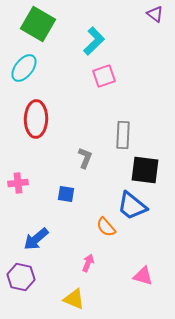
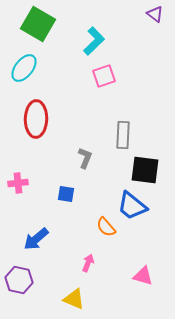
purple hexagon: moved 2 px left, 3 px down
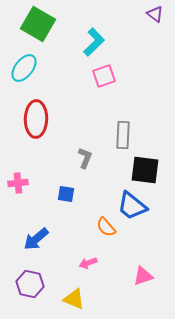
cyan L-shape: moved 1 px down
pink arrow: rotated 132 degrees counterclockwise
pink triangle: rotated 35 degrees counterclockwise
purple hexagon: moved 11 px right, 4 px down
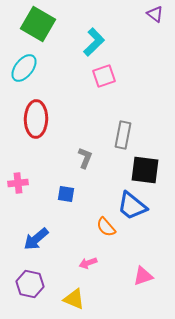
gray rectangle: rotated 8 degrees clockwise
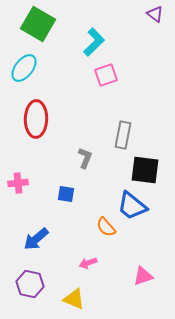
pink square: moved 2 px right, 1 px up
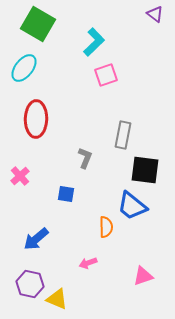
pink cross: moved 2 px right, 7 px up; rotated 36 degrees counterclockwise
orange semicircle: rotated 140 degrees counterclockwise
yellow triangle: moved 17 px left
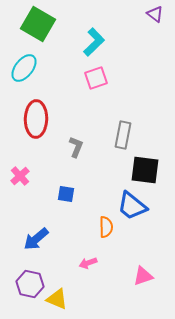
pink square: moved 10 px left, 3 px down
gray L-shape: moved 9 px left, 11 px up
